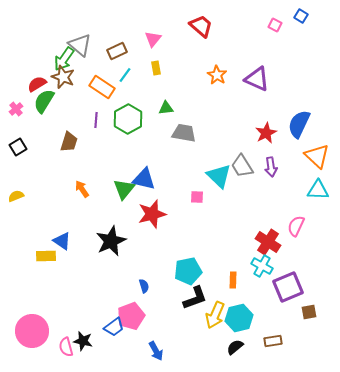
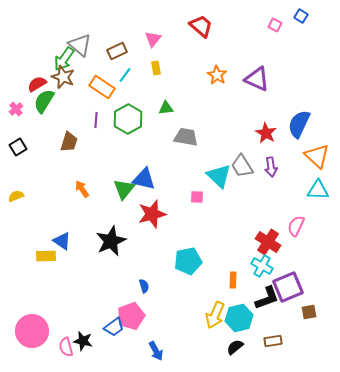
gray trapezoid at (184, 133): moved 2 px right, 4 px down
red star at (266, 133): rotated 15 degrees counterclockwise
cyan pentagon at (188, 271): moved 10 px up
black L-shape at (195, 298): moved 72 px right
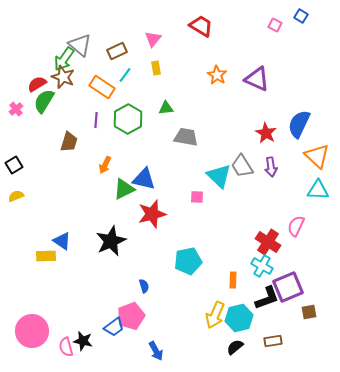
red trapezoid at (201, 26): rotated 10 degrees counterclockwise
black square at (18, 147): moved 4 px left, 18 px down
orange arrow at (82, 189): moved 23 px right, 24 px up; rotated 120 degrees counterclockwise
green triangle at (124, 189): rotated 25 degrees clockwise
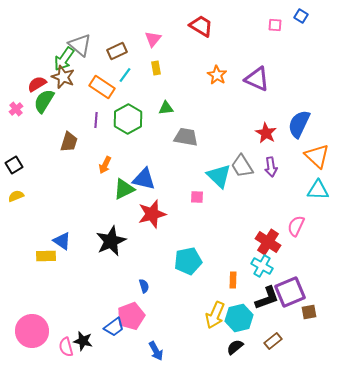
pink square at (275, 25): rotated 24 degrees counterclockwise
purple square at (288, 287): moved 2 px right, 5 px down
brown rectangle at (273, 341): rotated 30 degrees counterclockwise
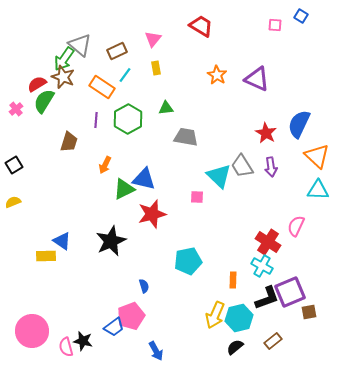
yellow semicircle at (16, 196): moved 3 px left, 6 px down
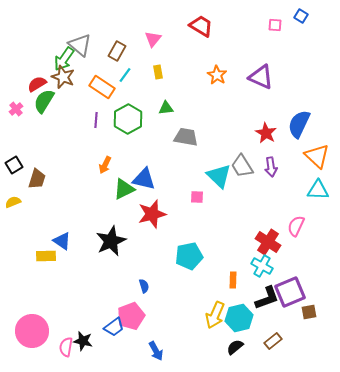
brown rectangle at (117, 51): rotated 36 degrees counterclockwise
yellow rectangle at (156, 68): moved 2 px right, 4 px down
purple triangle at (257, 79): moved 4 px right, 2 px up
brown trapezoid at (69, 142): moved 32 px left, 37 px down
cyan pentagon at (188, 261): moved 1 px right, 5 px up
pink semicircle at (66, 347): rotated 24 degrees clockwise
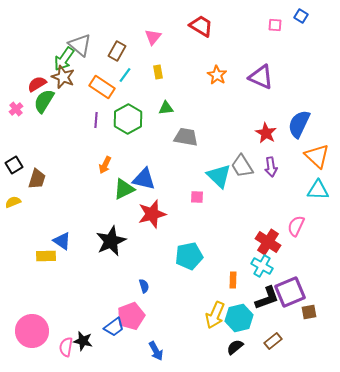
pink triangle at (153, 39): moved 2 px up
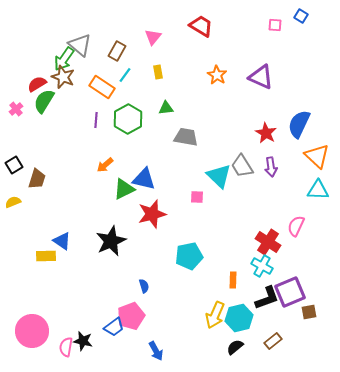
orange arrow at (105, 165): rotated 24 degrees clockwise
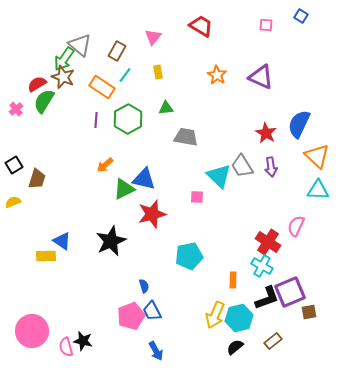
pink square at (275, 25): moved 9 px left
blue trapezoid at (114, 327): moved 38 px right, 16 px up; rotated 100 degrees clockwise
pink semicircle at (66, 347): rotated 24 degrees counterclockwise
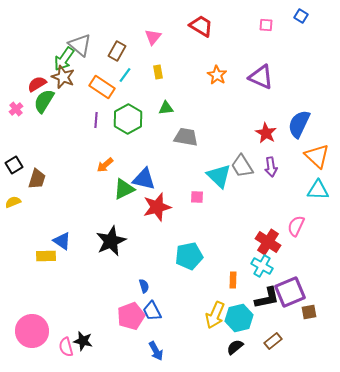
red star at (152, 214): moved 5 px right, 7 px up
black L-shape at (267, 298): rotated 8 degrees clockwise
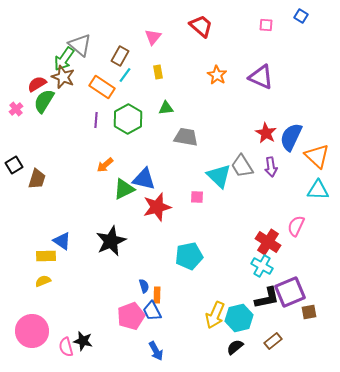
red trapezoid at (201, 26): rotated 10 degrees clockwise
brown rectangle at (117, 51): moved 3 px right, 5 px down
blue semicircle at (299, 124): moved 8 px left, 13 px down
yellow semicircle at (13, 202): moved 30 px right, 79 px down
orange rectangle at (233, 280): moved 76 px left, 15 px down
